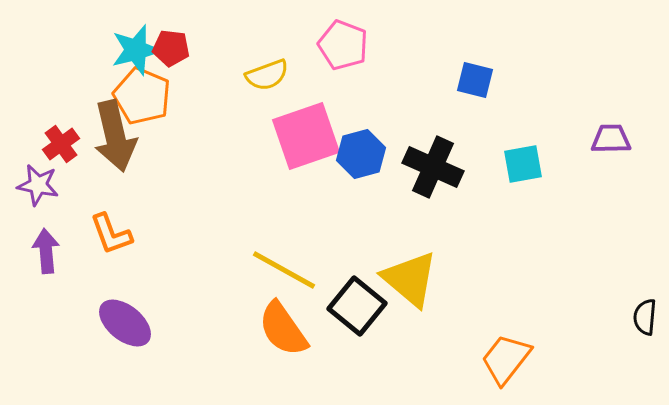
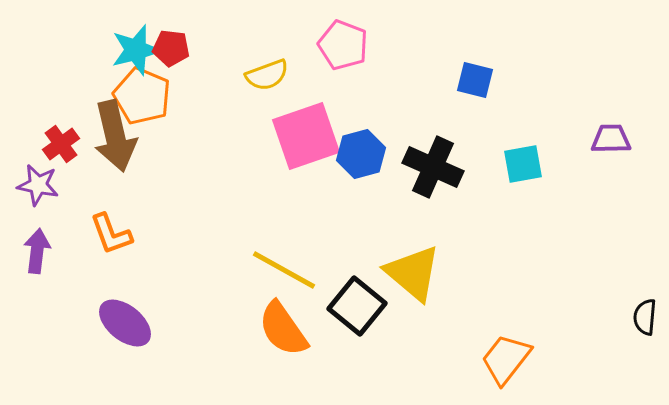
purple arrow: moved 9 px left; rotated 12 degrees clockwise
yellow triangle: moved 3 px right, 6 px up
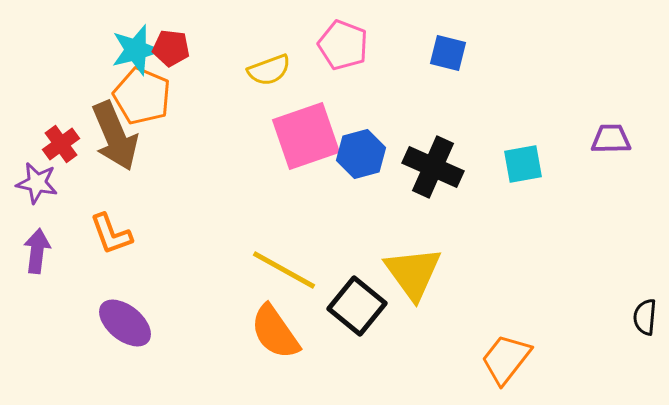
yellow semicircle: moved 2 px right, 5 px up
blue square: moved 27 px left, 27 px up
brown arrow: rotated 10 degrees counterclockwise
purple star: moved 1 px left, 2 px up
yellow triangle: rotated 14 degrees clockwise
orange semicircle: moved 8 px left, 3 px down
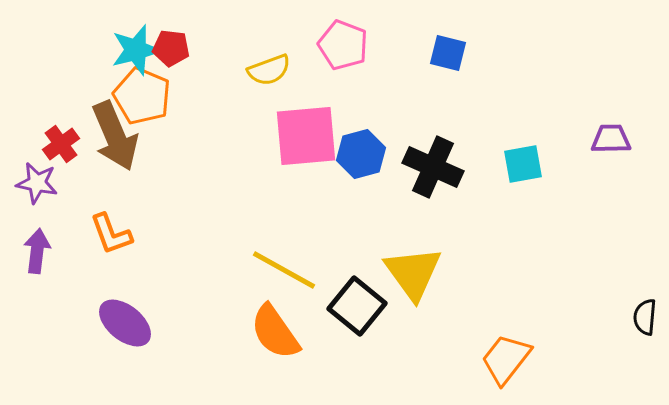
pink square: rotated 14 degrees clockwise
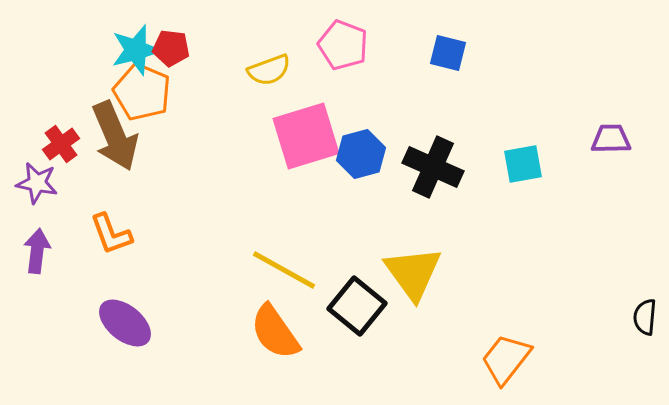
orange pentagon: moved 4 px up
pink square: rotated 12 degrees counterclockwise
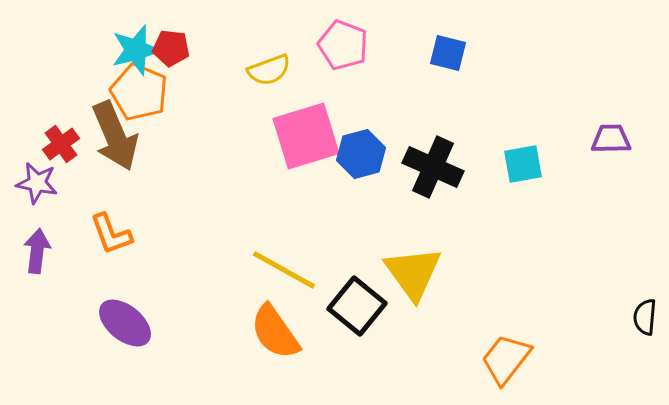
orange pentagon: moved 3 px left
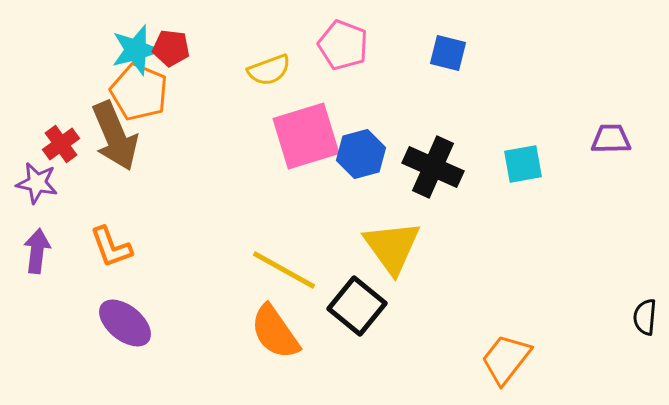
orange L-shape: moved 13 px down
yellow triangle: moved 21 px left, 26 px up
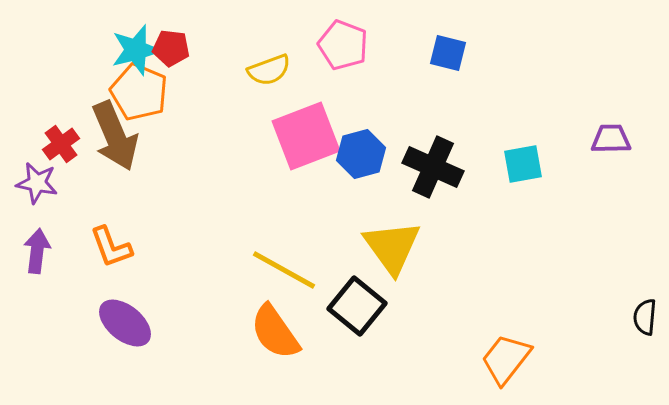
pink square: rotated 4 degrees counterclockwise
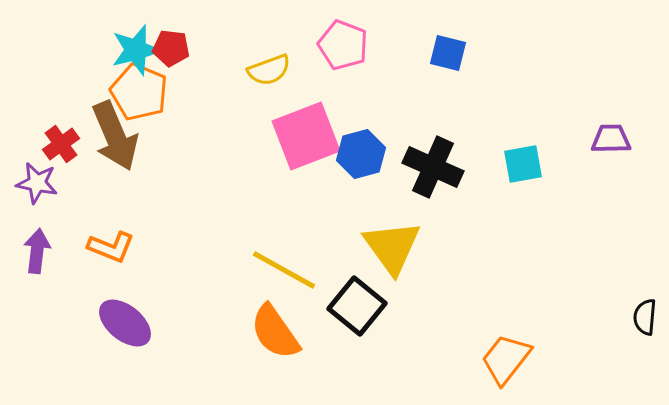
orange L-shape: rotated 48 degrees counterclockwise
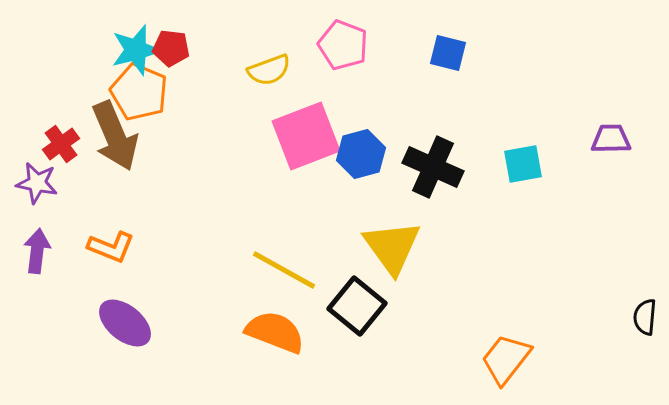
orange semicircle: rotated 146 degrees clockwise
